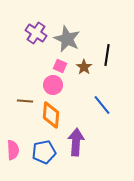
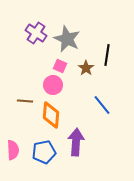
brown star: moved 2 px right, 1 px down
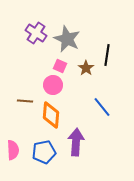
blue line: moved 2 px down
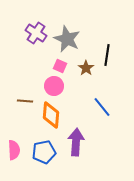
pink circle: moved 1 px right, 1 px down
pink semicircle: moved 1 px right
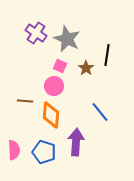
blue line: moved 2 px left, 5 px down
blue pentagon: rotated 30 degrees clockwise
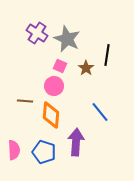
purple cross: moved 1 px right
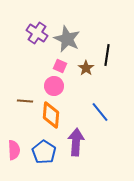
blue pentagon: rotated 15 degrees clockwise
